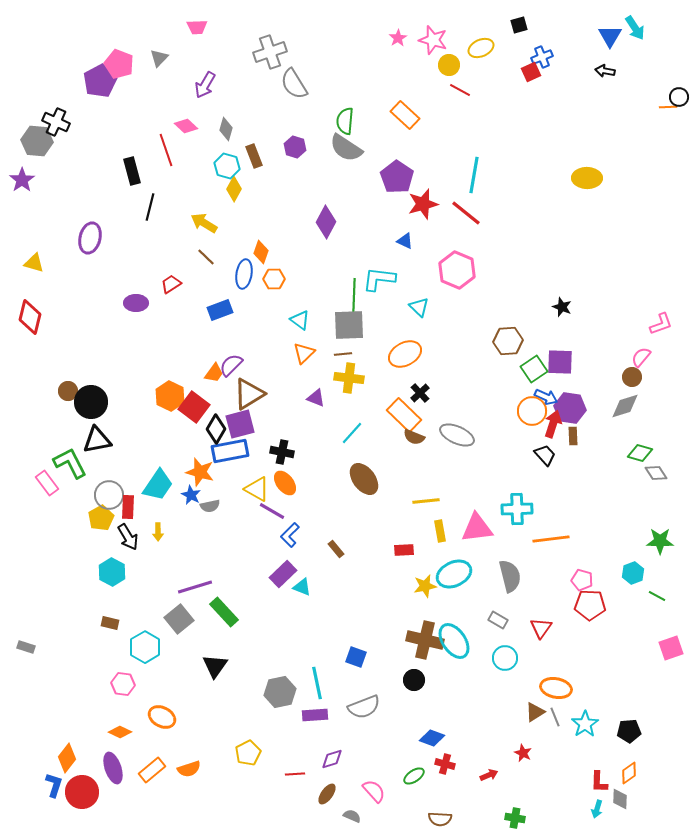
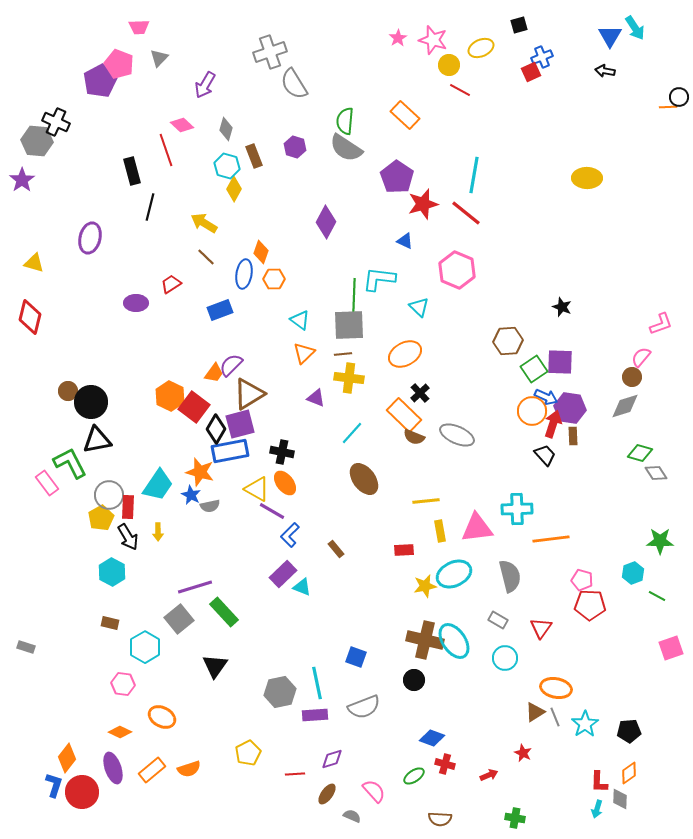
pink trapezoid at (197, 27): moved 58 px left
pink diamond at (186, 126): moved 4 px left, 1 px up
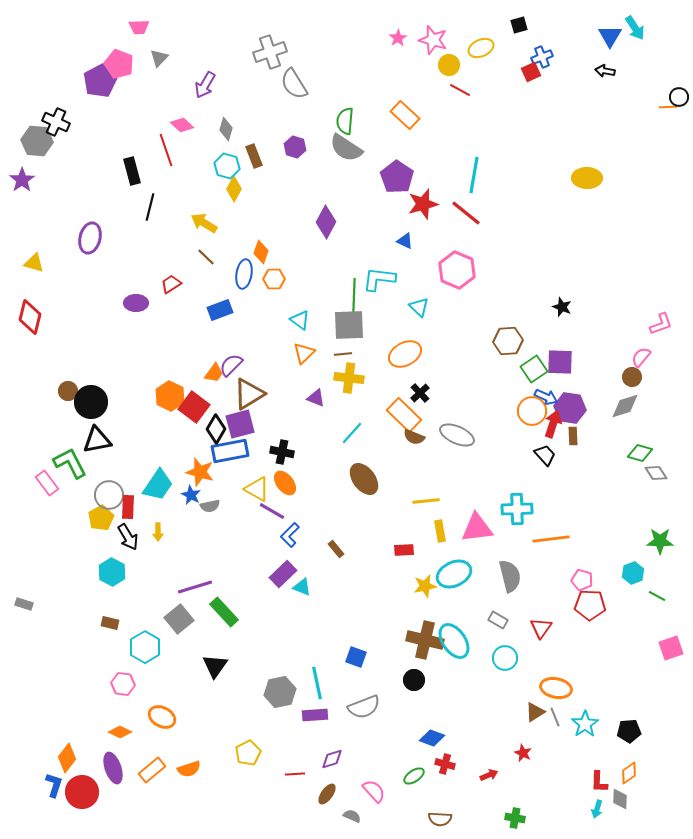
gray rectangle at (26, 647): moved 2 px left, 43 px up
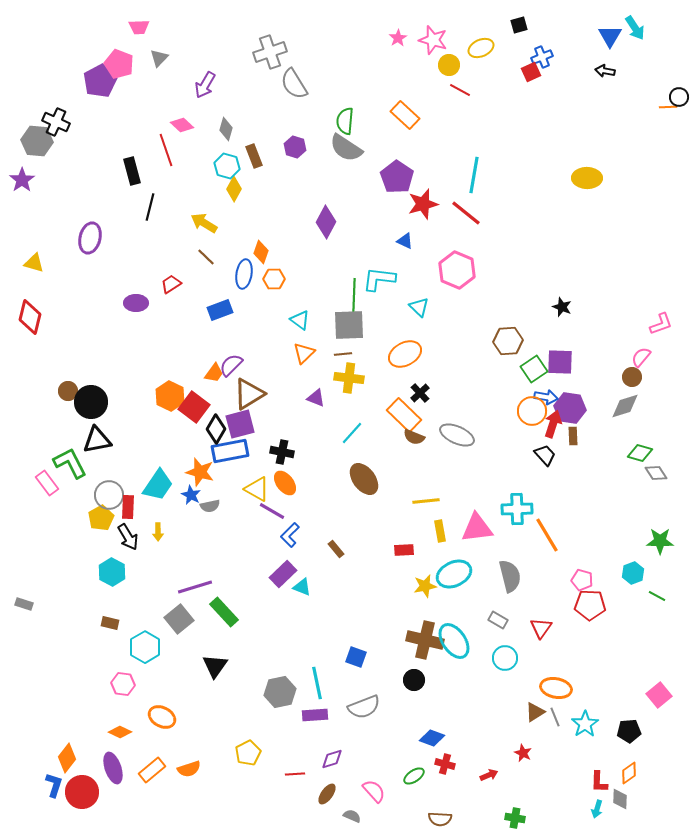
blue arrow at (546, 397): rotated 15 degrees counterclockwise
orange line at (551, 539): moved 4 px left, 4 px up; rotated 66 degrees clockwise
pink square at (671, 648): moved 12 px left, 47 px down; rotated 20 degrees counterclockwise
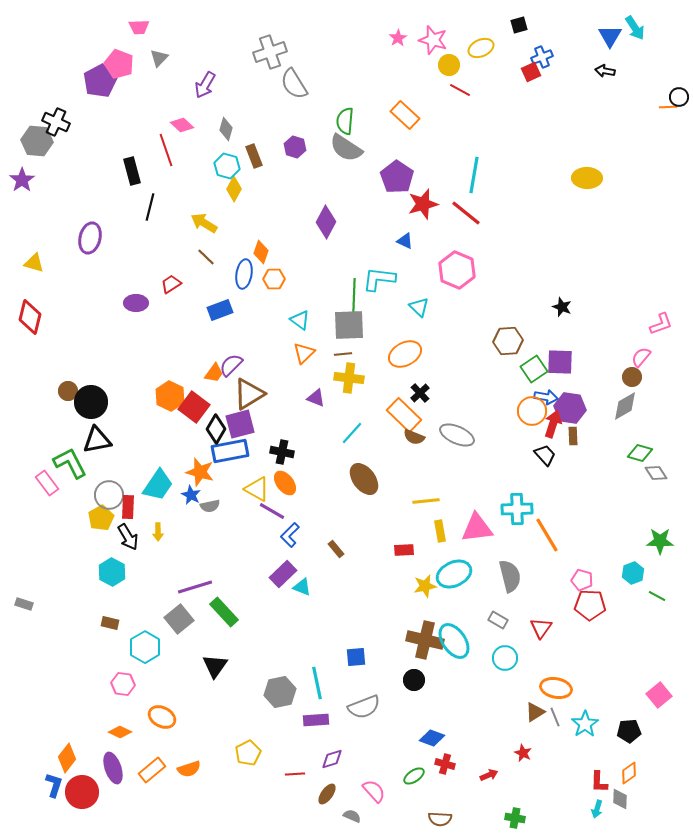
gray diamond at (625, 406): rotated 12 degrees counterclockwise
blue square at (356, 657): rotated 25 degrees counterclockwise
purple rectangle at (315, 715): moved 1 px right, 5 px down
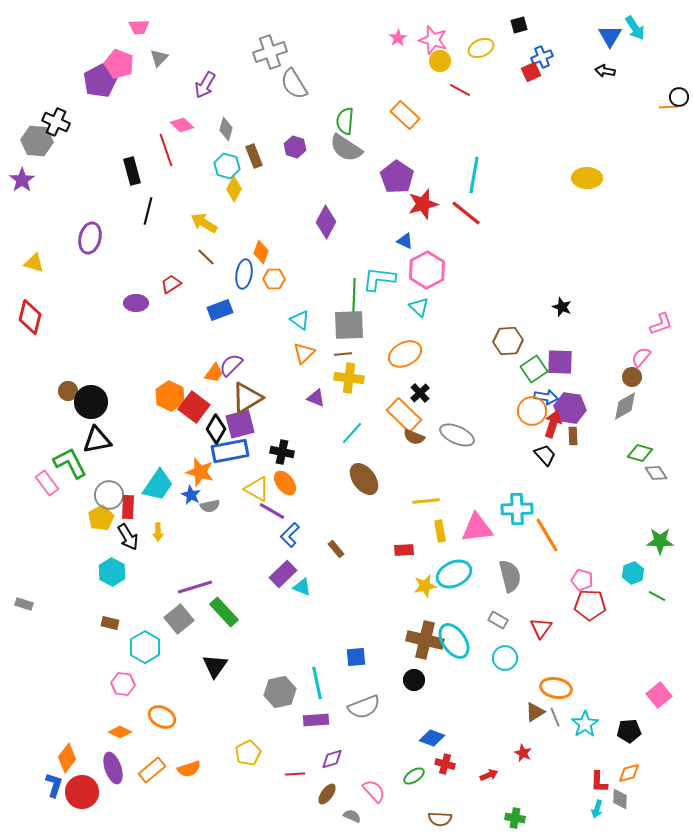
yellow circle at (449, 65): moved 9 px left, 4 px up
black line at (150, 207): moved 2 px left, 4 px down
pink hexagon at (457, 270): moved 30 px left; rotated 9 degrees clockwise
brown triangle at (249, 394): moved 2 px left, 4 px down
orange diamond at (629, 773): rotated 20 degrees clockwise
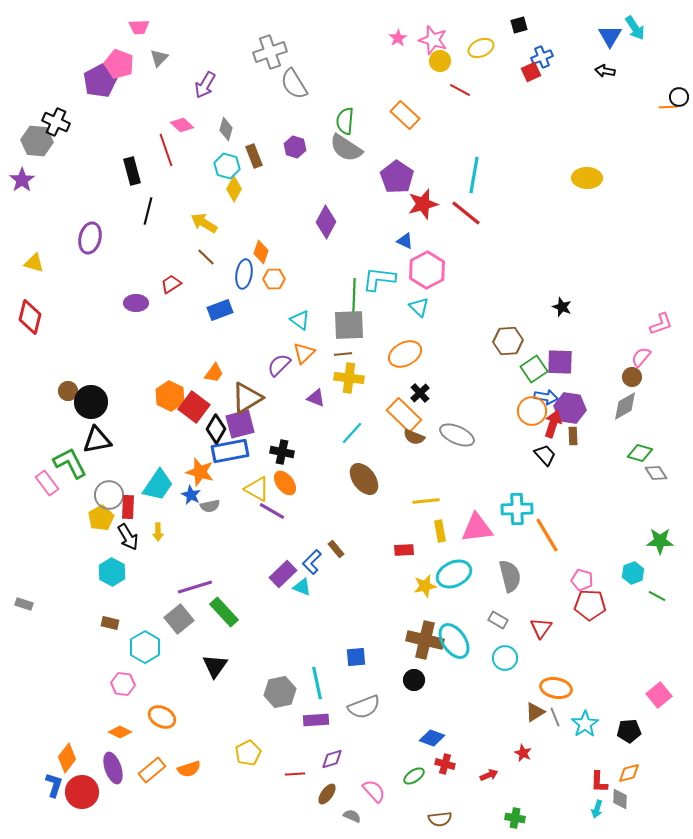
purple semicircle at (231, 365): moved 48 px right
blue L-shape at (290, 535): moved 22 px right, 27 px down
brown semicircle at (440, 819): rotated 10 degrees counterclockwise
